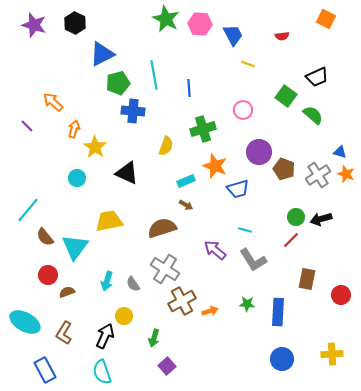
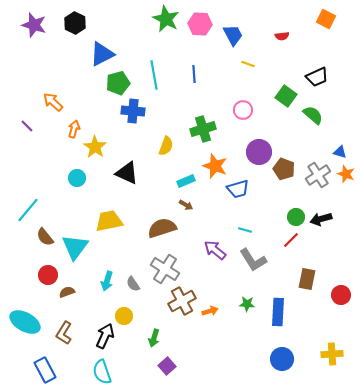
blue line at (189, 88): moved 5 px right, 14 px up
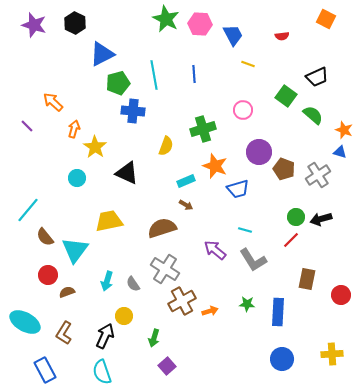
orange star at (346, 174): moved 2 px left, 44 px up
cyan triangle at (75, 247): moved 3 px down
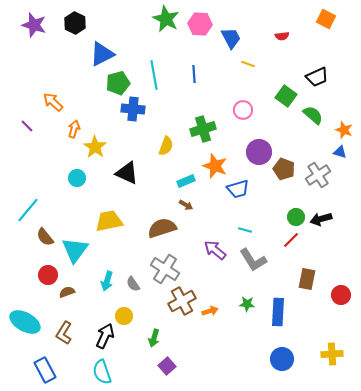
blue trapezoid at (233, 35): moved 2 px left, 3 px down
blue cross at (133, 111): moved 2 px up
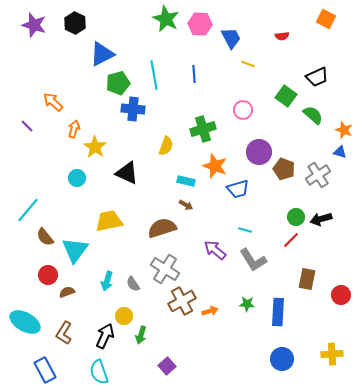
cyan rectangle at (186, 181): rotated 36 degrees clockwise
green arrow at (154, 338): moved 13 px left, 3 px up
cyan semicircle at (102, 372): moved 3 px left
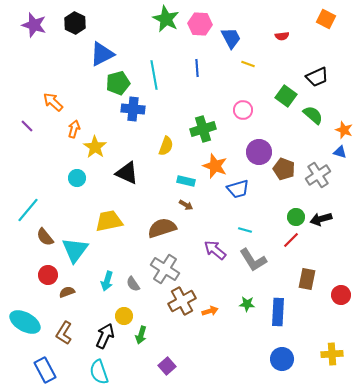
blue line at (194, 74): moved 3 px right, 6 px up
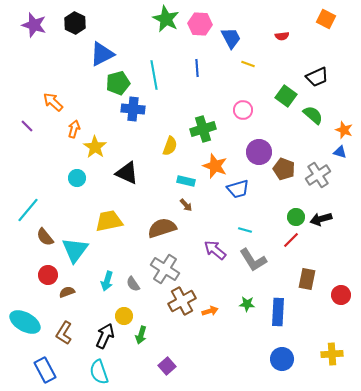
yellow semicircle at (166, 146): moved 4 px right
brown arrow at (186, 205): rotated 16 degrees clockwise
